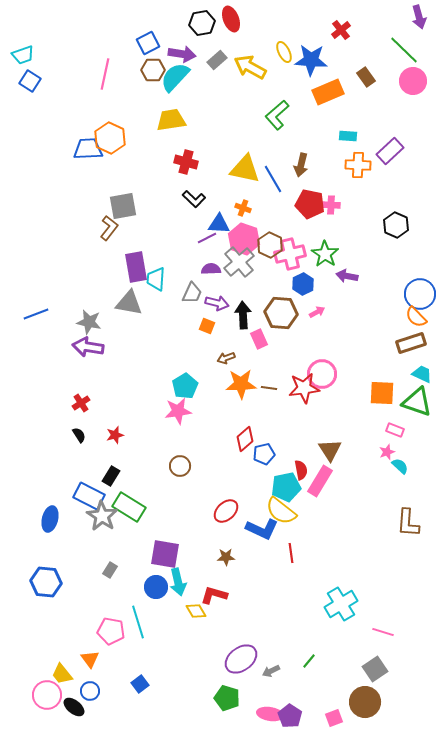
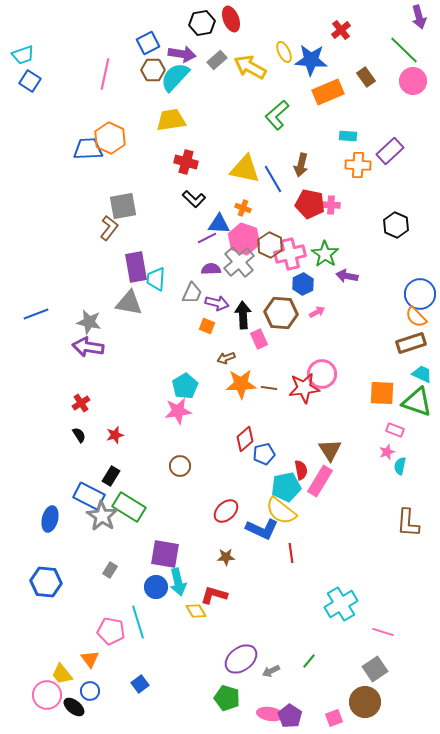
cyan semicircle at (400, 466): rotated 120 degrees counterclockwise
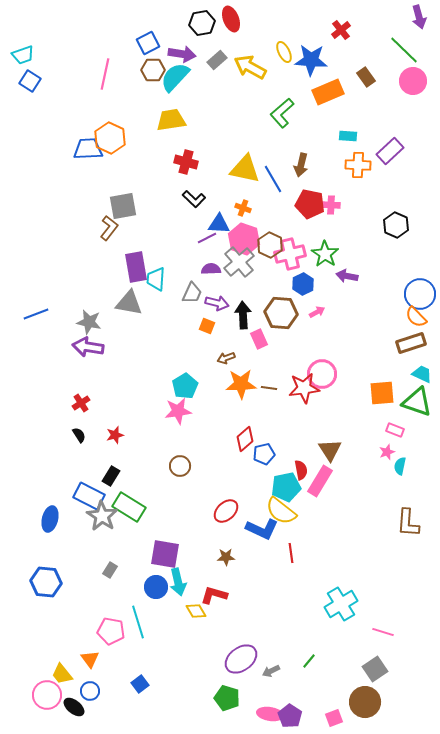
green L-shape at (277, 115): moved 5 px right, 2 px up
orange square at (382, 393): rotated 8 degrees counterclockwise
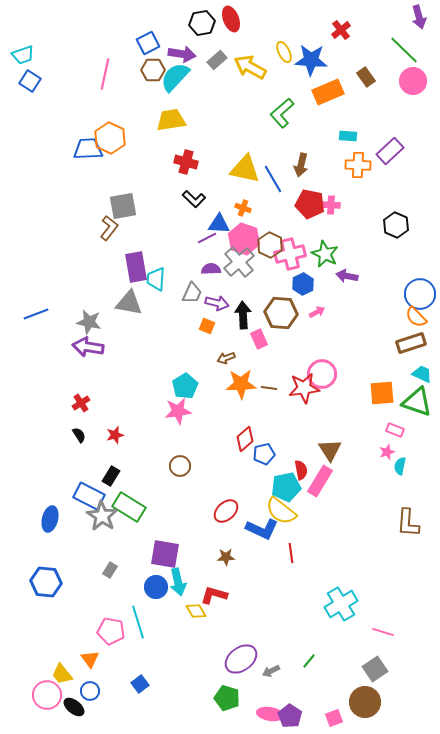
green star at (325, 254): rotated 8 degrees counterclockwise
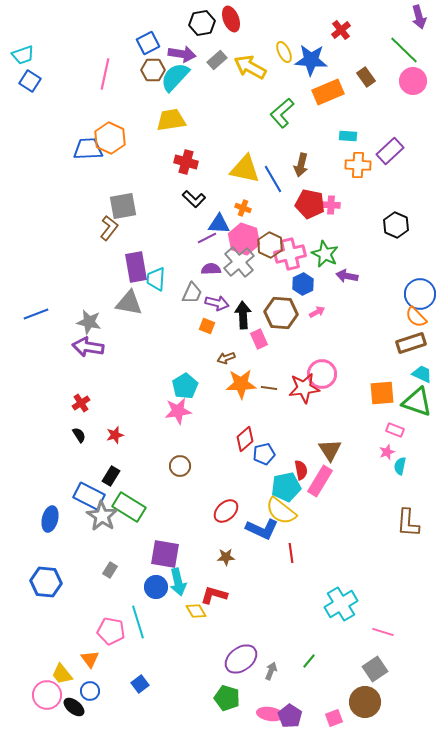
gray arrow at (271, 671): rotated 138 degrees clockwise
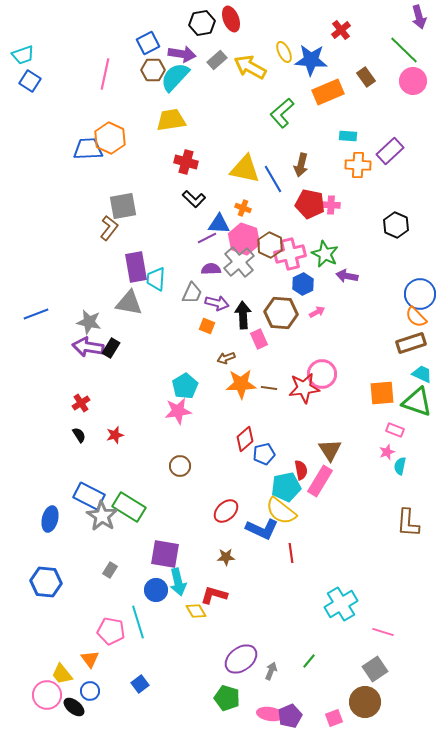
black rectangle at (111, 476): moved 128 px up
blue circle at (156, 587): moved 3 px down
purple pentagon at (290, 716): rotated 15 degrees clockwise
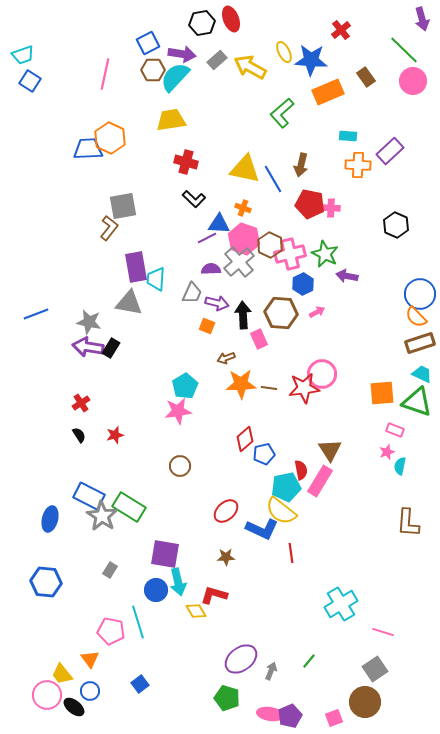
purple arrow at (419, 17): moved 3 px right, 2 px down
pink cross at (331, 205): moved 3 px down
brown rectangle at (411, 343): moved 9 px right
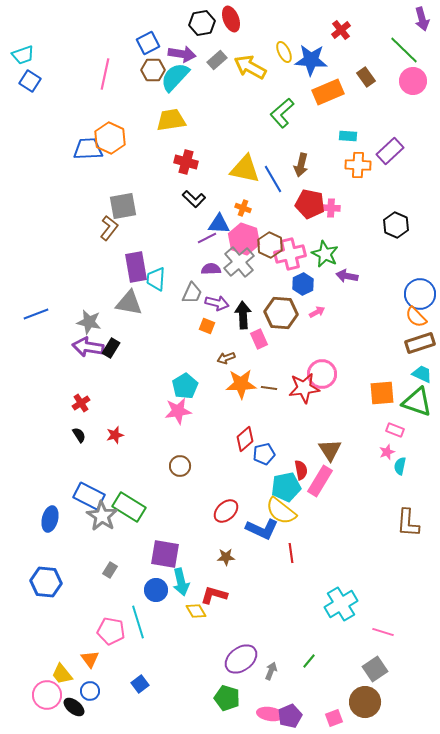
cyan arrow at (178, 582): moved 3 px right
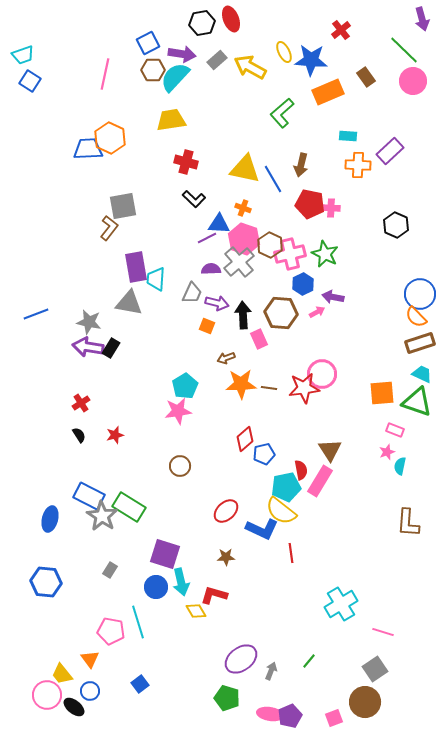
purple arrow at (347, 276): moved 14 px left, 21 px down
purple square at (165, 554): rotated 8 degrees clockwise
blue circle at (156, 590): moved 3 px up
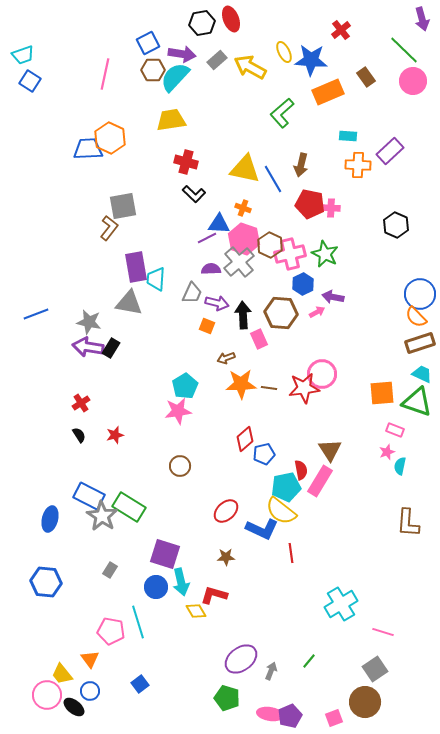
black L-shape at (194, 199): moved 5 px up
